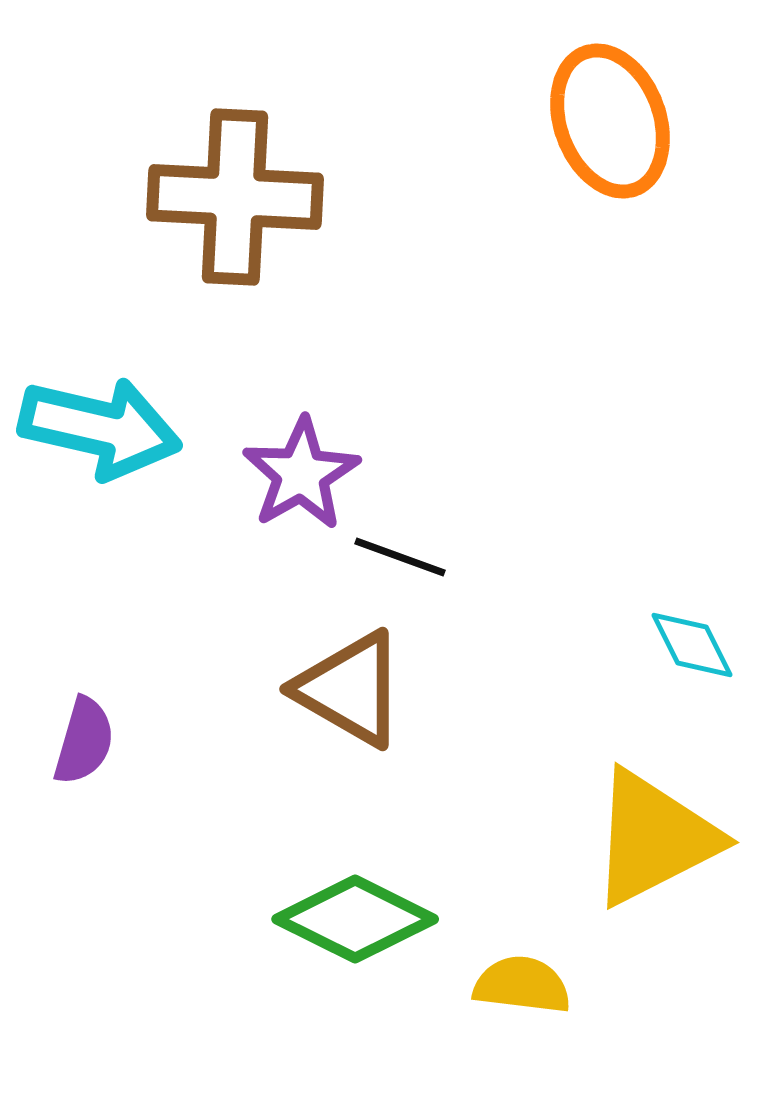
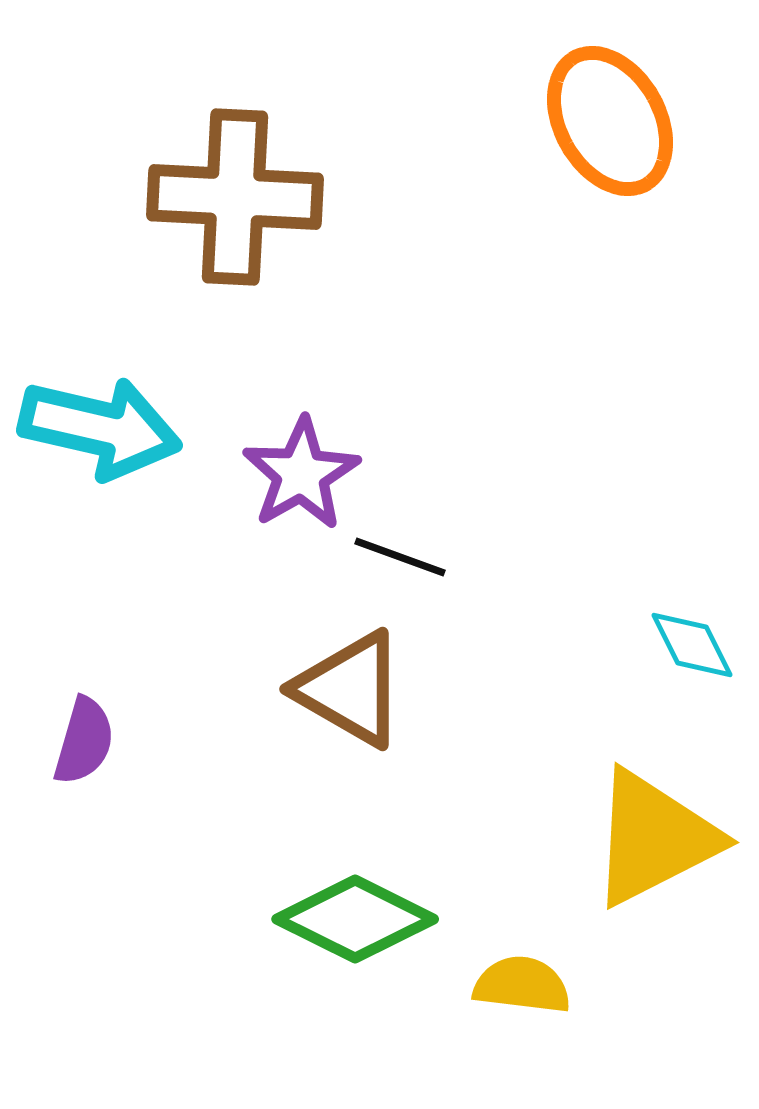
orange ellipse: rotated 9 degrees counterclockwise
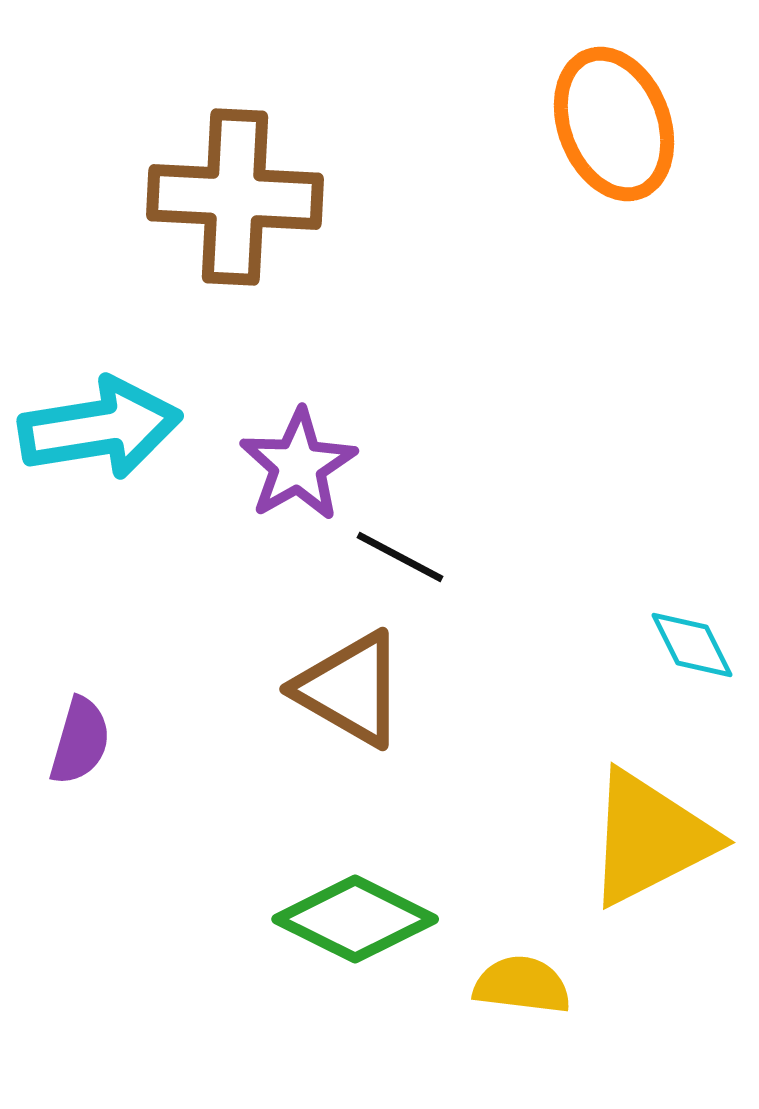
orange ellipse: moved 4 px right, 3 px down; rotated 8 degrees clockwise
cyan arrow: rotated 22 degrees counterclockwise
purple star: moved 3 px left, 9 px up
black line: rotated 8 degrees clockwise
purple semicircle: moved 4 px left
yellow triangle: moved 4 px left
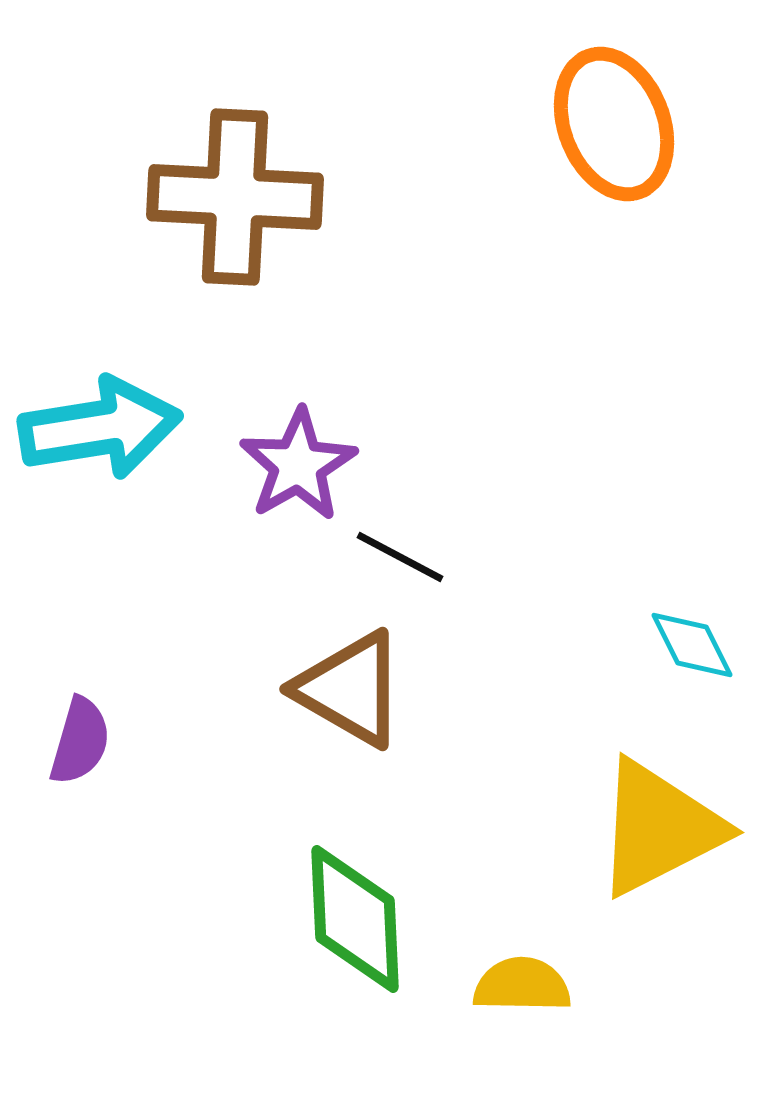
yellow triangle: moved 9 px right, 10 px up
green diamond: rotated 61 degrees clockwise
yellow semicircle: rotated 6 degrees counterclockwise
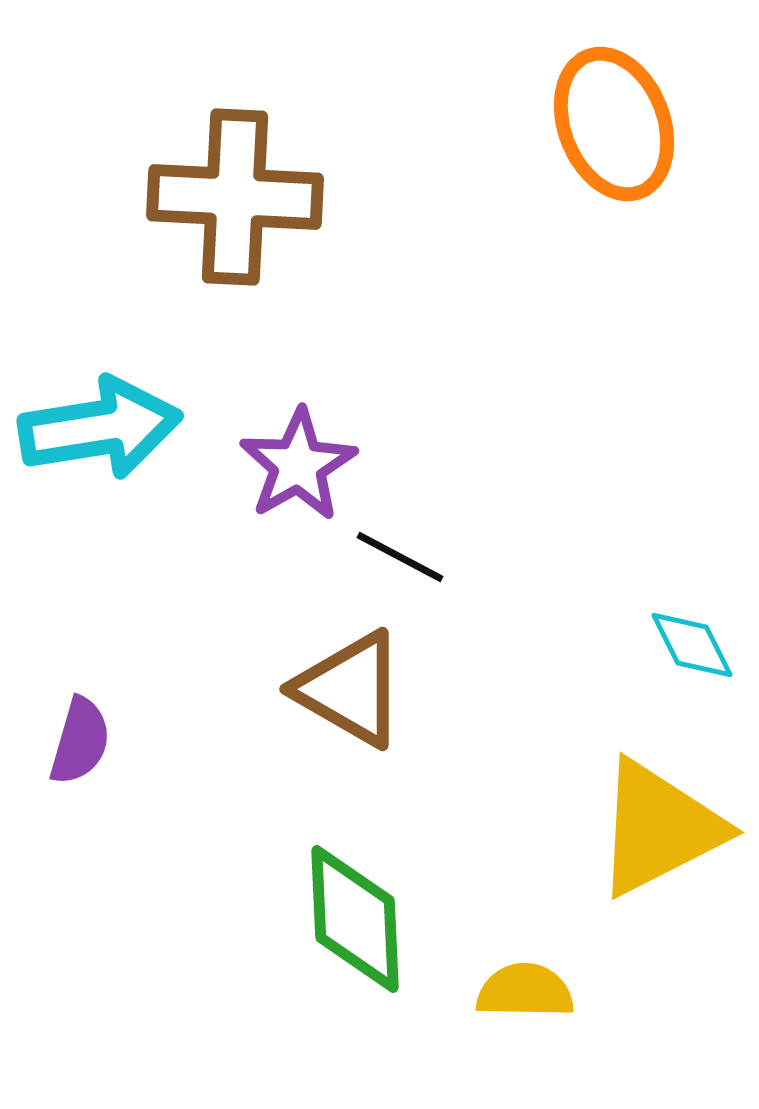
yellow semicircle: moved 3 px right, 6 px down
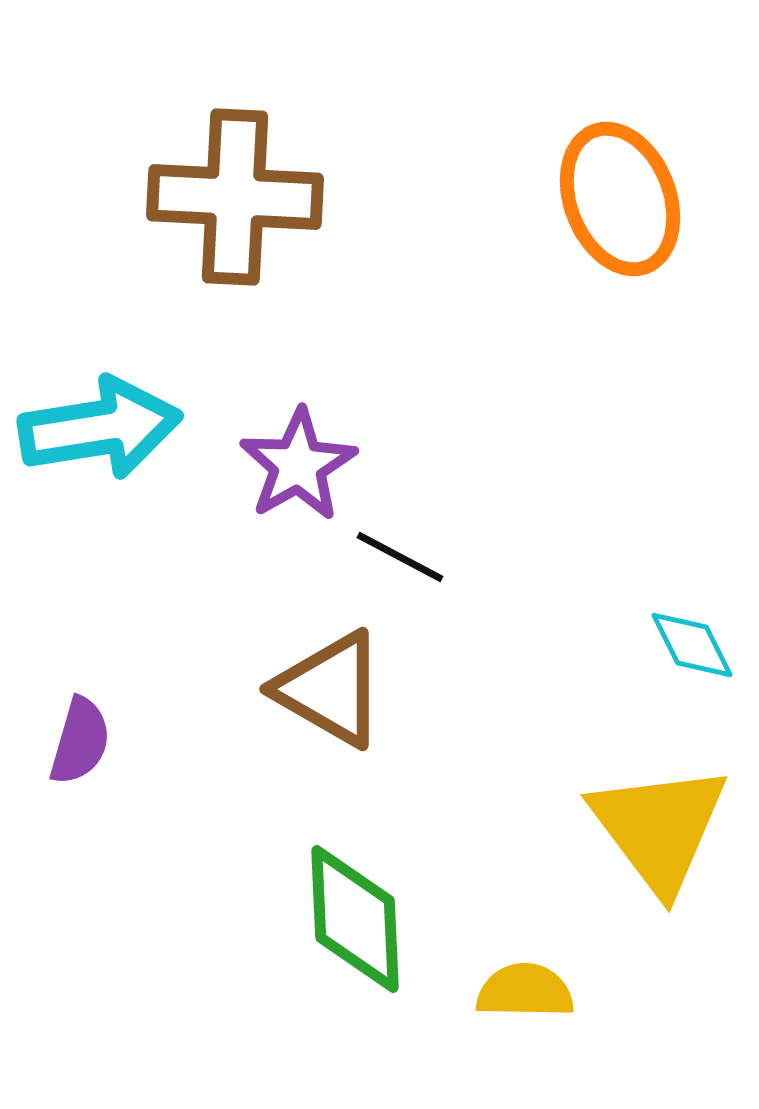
orange ellipse: moved 6 px right, 75 px down
brown triangle: moved 20 px left
yellow triangle: rotated 40 degrees counterclockwise
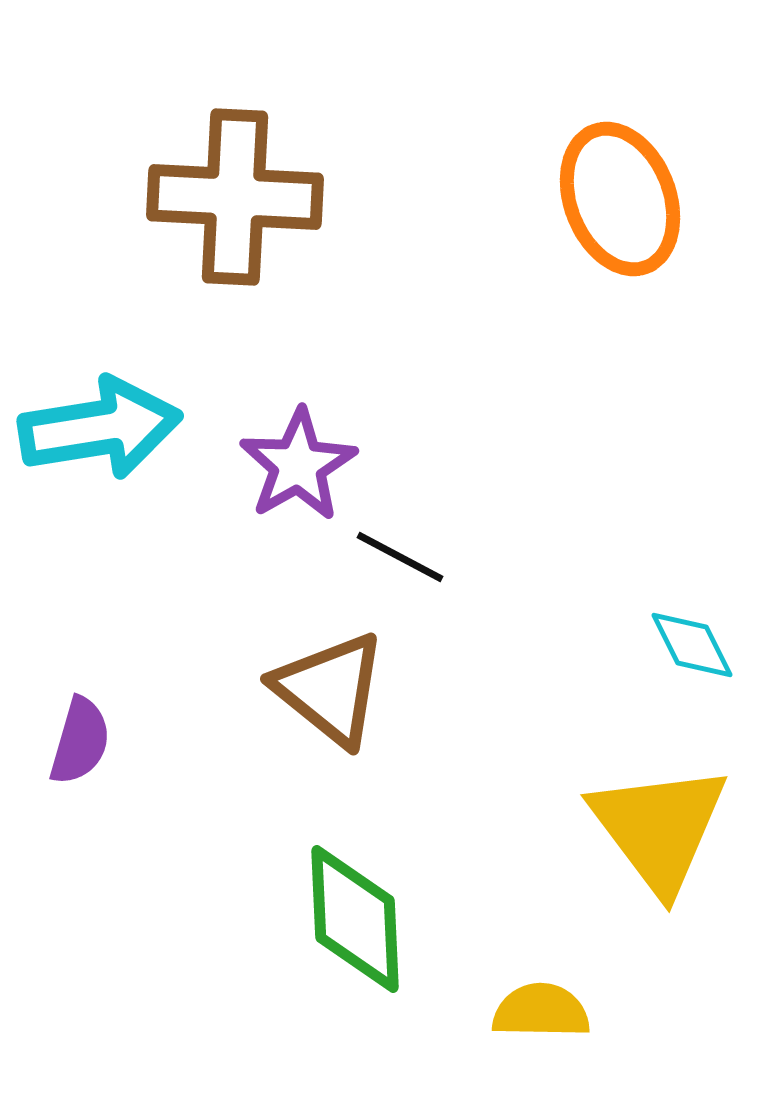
brown triangle: rotated 9 degrees clockwise
yellow semicircle: moved 16 px right, 20 px down
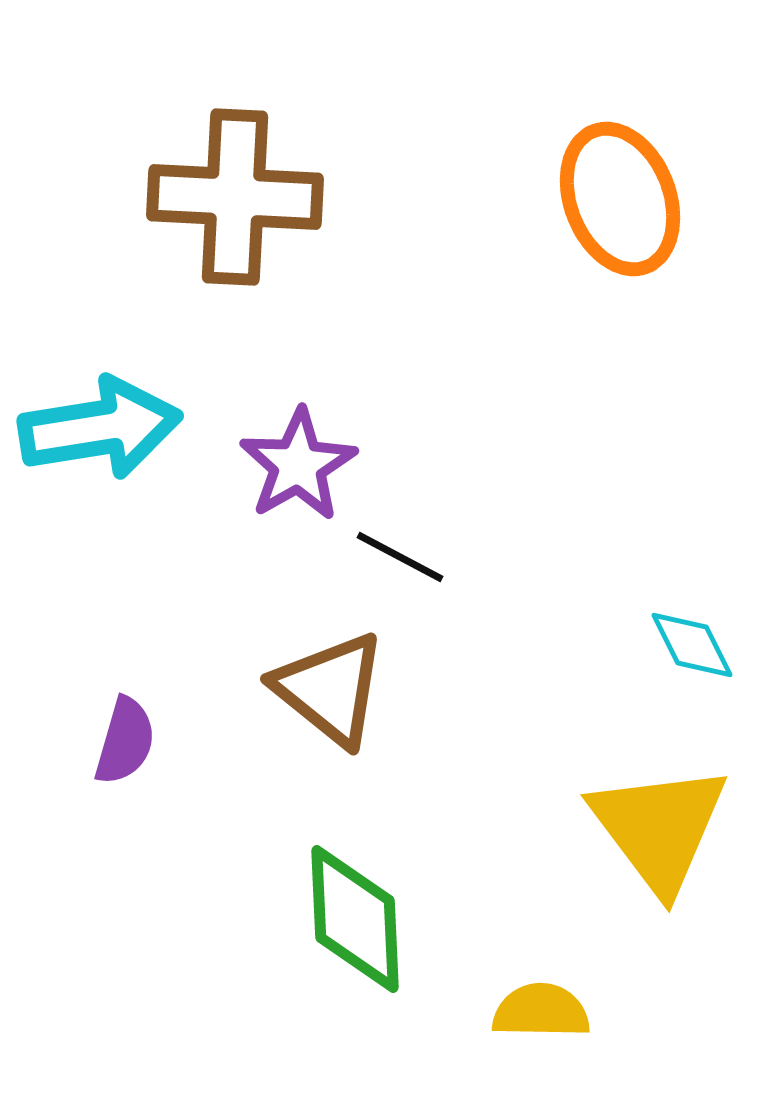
purple semicircle: moved 45 px right
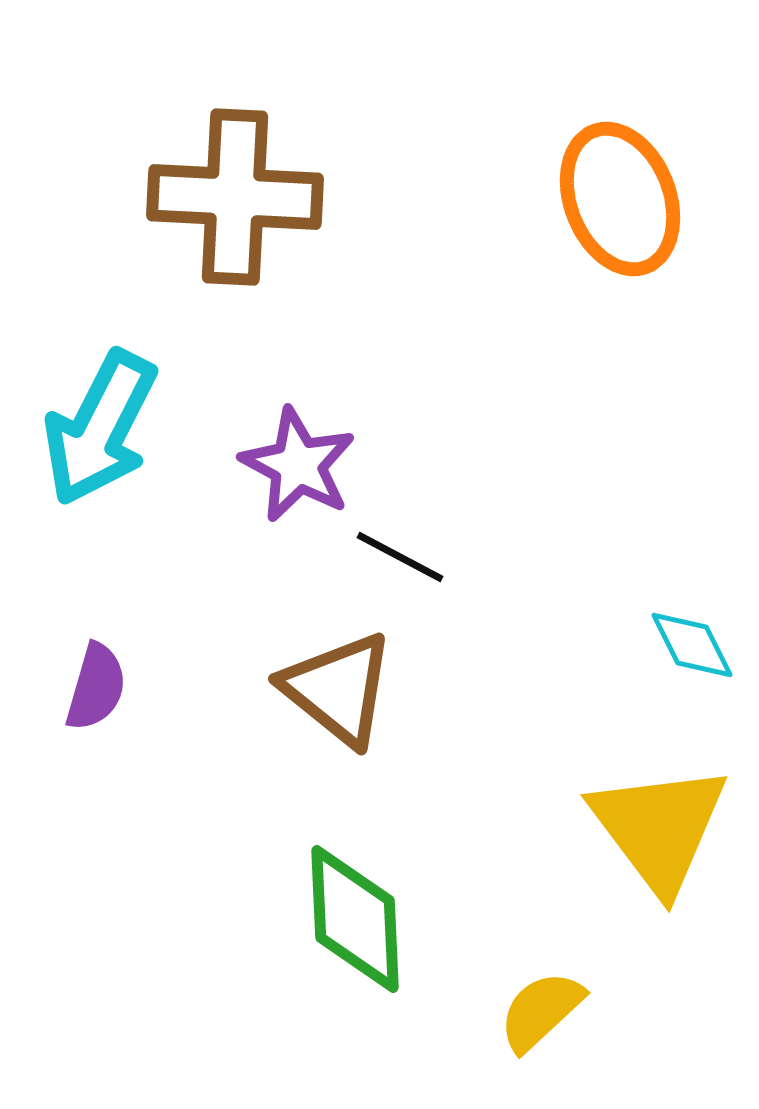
cyan arrow: rotated 126 degrees clockwise
purple star: rotated 14 degrees counterclockwise
brown triangle: moved 8 px right
purple semicircle: moved 29 px left, 54 px up
yellow semicircle: rotated 44 degrees counterclockwise
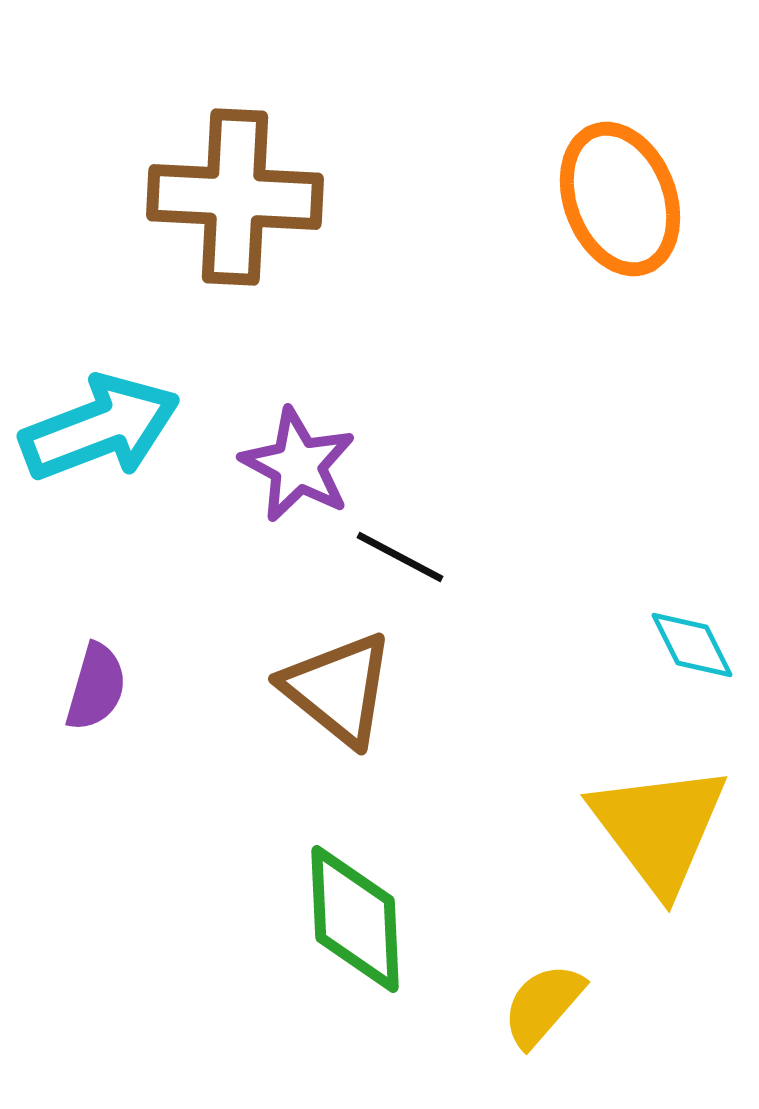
cyan arrow: rotated 138 degrees counterclockwise
yellow semicircle: moved 2 px right, 6 px up; rotated 6 degrees counterclockwise
